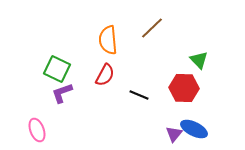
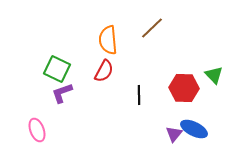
green triangle: moved 15 px right, 15 px down
red semicircle: moved 1 px left, 4 px up
black line: rotated 66 degrees clockwise
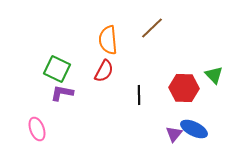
purple L-shape: rotated 30 degrees clockwise
pink ellipse: moved 1 px up
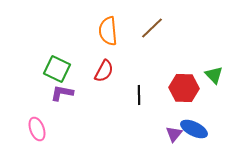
orange semicircle: moved 9 px up
